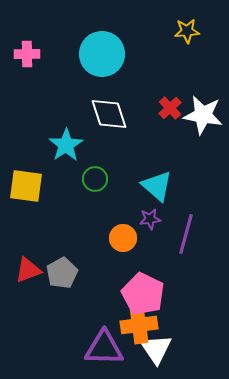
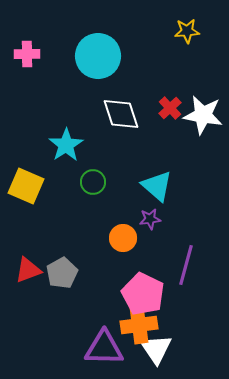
cyan circle: moved 4 px left, 2 px down
white diamond: moved 12 px right
green circle: moved 2 px left, 3 px down
yellow square: rotated 15 degrees clockwise
purple line: moved 31 px down
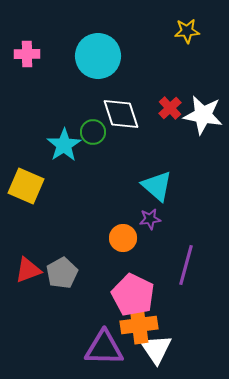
cyan star: moved 2 px left
green circle: moved 50 px up
pink pentagon: moved 10 px left, 1 px down
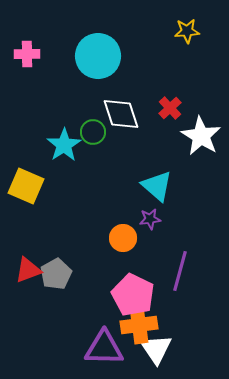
white star: moved 2 px left, 21 px down; rotated 21 degrees clockwise
purple line: moved 6 px left, 6 px down
gray pentagon: moved 6 px left, 1 px down
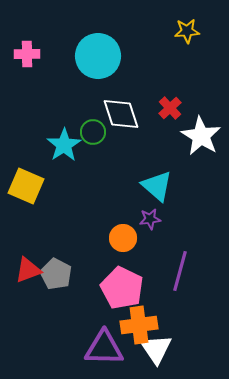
gray pentagon: rotated 16 degrees counterclockwise
pink pentagon: moved 11 px left, 7 px up
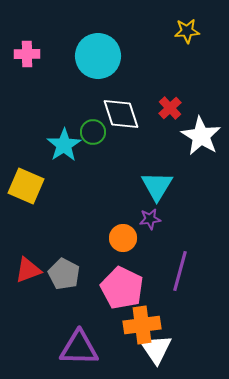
cyan triangle: rotated 20 degrees clockwise
gray pentagon: moved 8 px right
orange cross: moved 3 px right
purple triangle: moved 25 px left
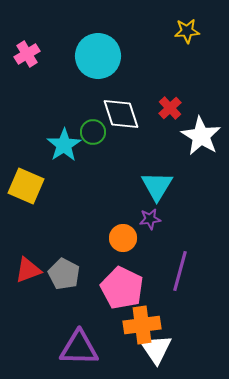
pink cross: rotated 30 degrees counterclockwise
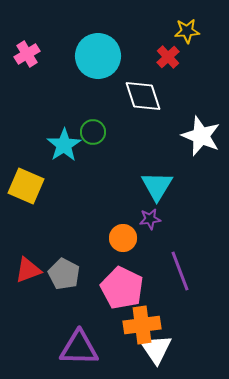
red cross: moved 2 px left, 51 px up
white diamond: moved 22 px right, 18 px up
white star: rotated 9 degrees counterclockwise
purple line: rotated 36 degrees counterclockwise
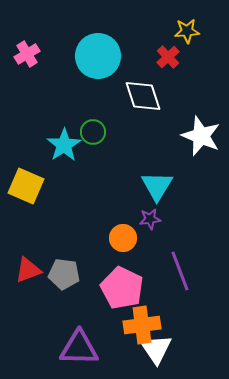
gray pentagon: rotated 20 degrees counterclockwise
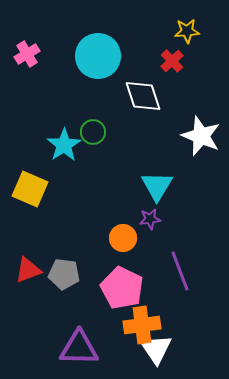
red cross: moved 4 px right, 4 px down
yellow square: moved 4 px right, 3 px down
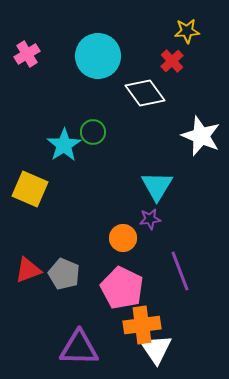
white diamond: moved 2 px right, 3 px up; rotated 18 degrees counterclockwise
gray pentagon: rotated 16 degrees clockwise
